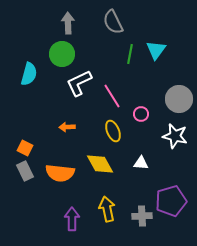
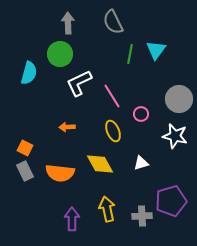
green circle: moved 2 px left
cyan semicircle: moved 1 px up
white triangle: rotated 21 degrees counterclockwise
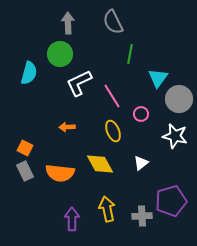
cyan triangle: moved 2 px right, 28 px down
white triangle: rotated 21 degrees counterclockwise
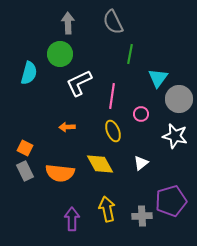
pink line: rotated 40 degrees clockwise
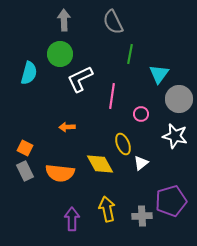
gray arrow: moved 4 px left, 3 px up
cyan triangle: moved 1 px right, 4 px up
white L-shape: moved 1 px right, 4 px up
yellow ellipse: moved 10 px right, 13 px down
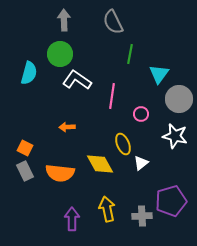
white L-shape: moved 3 px left, 1 px down; rotated 60 degrees clockwise
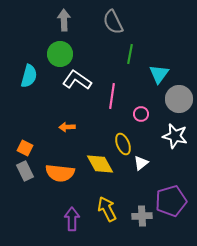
cyan semicircle: moved 3 px down
yellow arrow: rotated 15 degrees counterclockwise
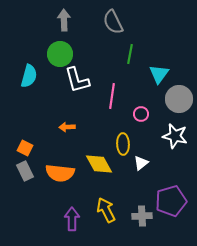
white L-shape: rotated 140 degrees counterclockwise
yellow ellipse: rotated 20 degrees clockwise
yellow diamond: moved 1 px left
yellow arrow: moved 1 px left, 1 px down
